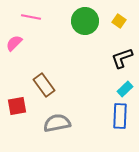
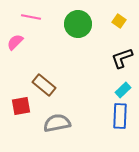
green circle: moved 7 px left, 3 px down
pink semicircle: moved 1 px right, 1 px up
brown rectangle: rotated 15 degrees counterclockwise
cyan rectangle: moved 2 px left, 1 px down
red square: moved 4 px right
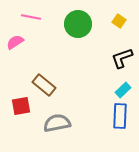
pink semicircle: rotated 12 degrees clockwise
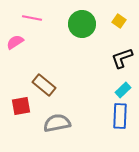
pink line: moved 1 px right, 1 px down
green circle: moved 4 px right
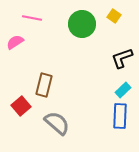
yellow square: moved 5 px left, 5 px up
brown rectangle: rotated 65 degrees clockwise
red square: rotated 30 degrees counterclockwise
gray semicircle: rotated 52 degrees clockwise
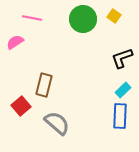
green circle: moved 1 px right, 5 px up
